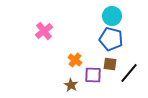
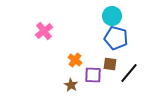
blue pentagon: moved 5 px right, 1 px up
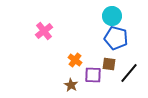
brown square: moved 1 px left
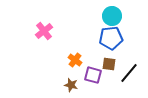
blue pentagon: moved 5 px left; rotated 20 degrees counterclockwise
purple square: rotated 12 degrees clockwise
brown star: rotated 16 degrees counterclockwise
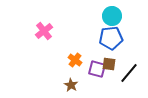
purple square: moved 4 px right, 6 px up
brown star: rotated 16 degrees clockwise
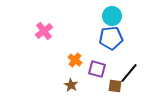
brown square: moved 6 px right, 22 px down
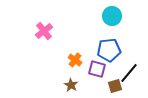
blue pentagon: moved 2 px left, 12 px down
brown square: rotated 24 degrees counterclockwise
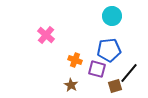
pink cross: moved 2 px right, 4 px down; rotated 12 degrees counterclockwise
orange cross: rotated 16 degrees counterclockwise
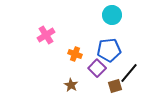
cyan circle: moved 1 px up
pink cross: rotated 18 degrees clockwise
orange cross: moved 6 px up
purple square: moved 1 px up; rotated 30 degrees clockwise
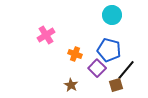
blue pentagon: rotated 20 degrees clockwise
black line: moved 3 px left, 3 px up
brown square: moved 1 px right, 1 px up
